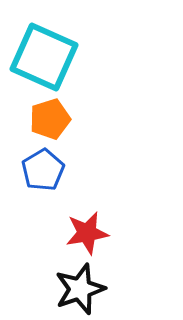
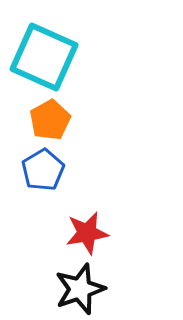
orange pentagon: moved 1 px down; rotated 12 degrees counterclockwise
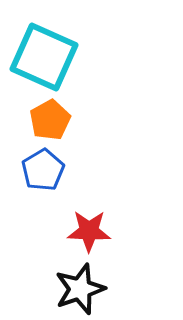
red star: moved 2 px right, 2 px up; rotated 12 degrees clockwise
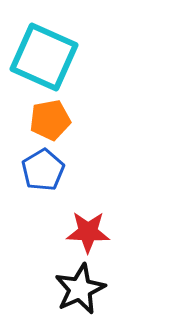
orange pentagon: rotated 18 degrees clockwise
red star: moved 1 px left, 1 px down
black star: rotated 6 degrees counterclockwise
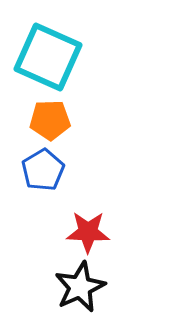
cyan square: moved 4 px right
orange pentagon: rotated 9 degrees clockwise
black star: moved 2 px up
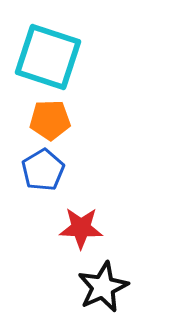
cyan square: rotated 6 degrees counterclockwise
red star: moved 7 px left, 4 px up
black star: moved 23 px right
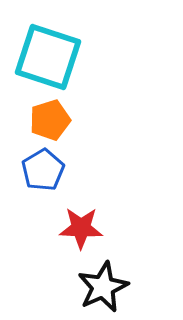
orange pentagon: rotated 15 degrees counterclockwise
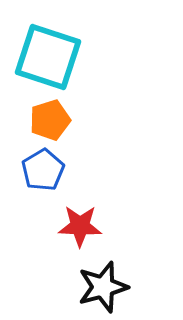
red star: moved 1 px left, 2 px up
black star: rotated 9 degrees clockwise
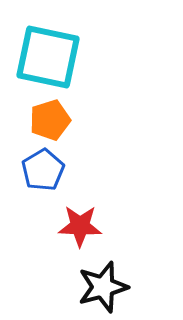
cyan square: rotated 6 degrees counterclockwise
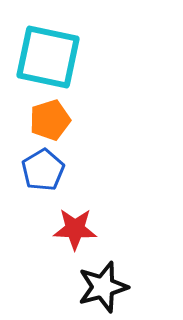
red star: moved 5 px left, 3 px down
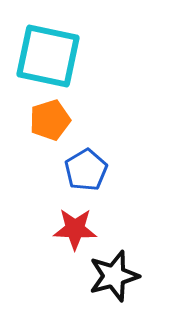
cyan square: moved 1 px up
blue pentagon: moved 43 px right
black star: moved 11 px right, 11 px up
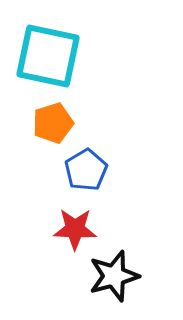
orange pentagon: moved 3 px right, 3 px down
